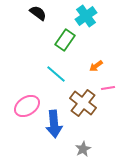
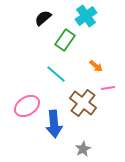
black semicircle: moved 5 px right, 5 px down; rotated 78 degrees counterclockwise
orange arrow: rotated 104 degrees counterclockwise
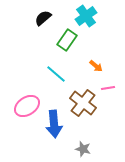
green rectangle: moved 2 px right
gray star: rotated 28 degrees counterclockwise
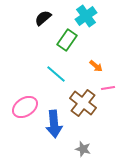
pink ellipse: moved 2 px left, 1 px down
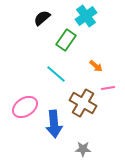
black semicircle: moved 1 px left
green rectangle: moved 1 px left
brown cross: rotated 8 degrees counterclockwise
gray star: rotated 14 degrees counterclockwise
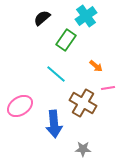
pink ellipse: moved 5 px left, 1 px up
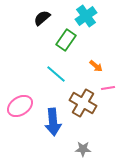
blue arrow: moved 1 px left, 2 px up
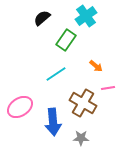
cyan line: rotated 75 degrees counterclockwise
pink ellipse: moved 1 px down
gray star: moved 2 px left, 11 px up
